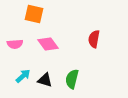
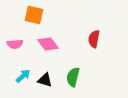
orange square: moved 1 px down
green semicircle: moved 1 px right, 2 px up
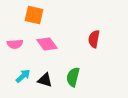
pink diamond: moved 1 px left
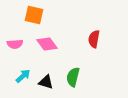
black triangle: moved 1 px right, 2 px down
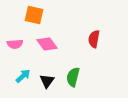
black triangle: moved 1 px right, 1 px up; rotated 49 degrees clockwise
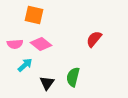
red semicircle: rotated 30 degrees clockwise
pink diamond: moved 6 px left; rotated 15 degrees counterclockwise
cyan arrow: moved 2 px right, 11 px up
black triangle: moved 2 px down
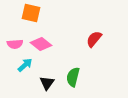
orange square: moved 3 px left, 2 px up
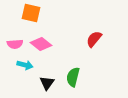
cyan arrow: rotated 56 degrees clockwise
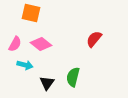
pink semicircle: rotated 56 degrees counterclockwise
